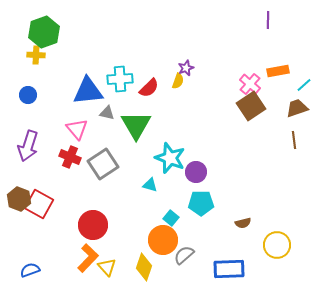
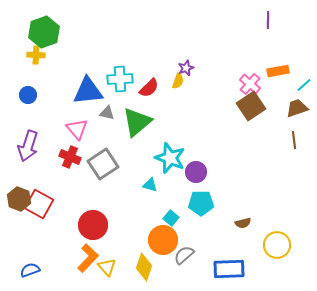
green triangle: moved 1 px right, 3 px up; rotated 20 degrees clockwise
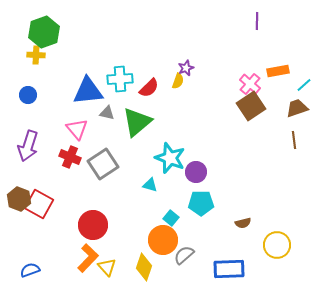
purple line: moved 11 px left, 1 px down
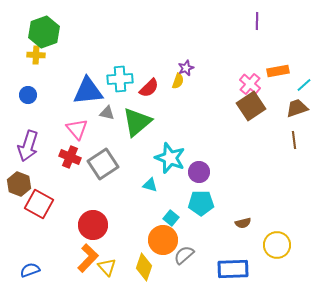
purple circle: moved 3 px right
brown hexagon: moved 15 px up
blue rectangle: moved 4 px right
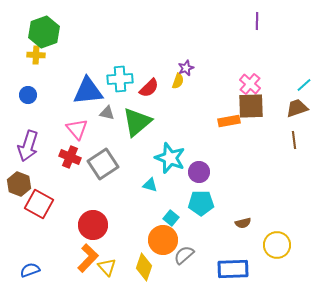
orange rectangle: moved 49 px left, 50 px down
brown square: rotated 32 degrees clockwise
